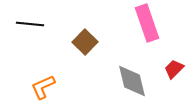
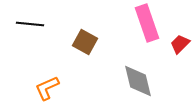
brown square: rotated 15 degrees counterclockwise
red trapezoid: moved 6 px right, 25 px up
gray diamond: moved 6 px right
orange L-shape: moved 4 px right, 1 px down
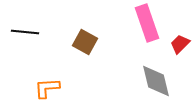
black line: moved 5 px left, 8 px down
gray diamond: moved 18 px right
orange L-shape: rotated 20 degrees clockwise
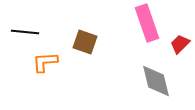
brown square: rotated 10 degrees counterclockwise
orange L-shape: moved 2 px left, 26 px up
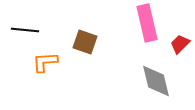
pink rectangle: rotated 6 degrees clockwise
black line: moved 2 px up
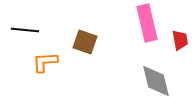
red trapezoid: moved 4 px up; rotated 125 degrees clockwise
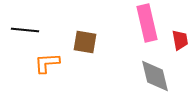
brown square: rotated 10 degrees counterclockwise
orange L-shape: moved 2 px right, 1 px down
gray diamond: moved 1 px left, 5 px up
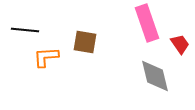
pink rectangle: rotated 6 degrees counterclockwise
red trapezoid: moved 4 px down; rotated 25 degrees counterclockwise
orange L-shape: moved 1 px left, 6 px up
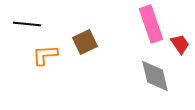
pink rectangle: moved 4 px right, 1 px down
black line: moved 2 px right, 6 px up
brown square: rotated 35 degrees counterclockwise
orange L-shape: moved 1 px left, 2 px up
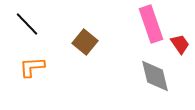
black line: rotated 40 degrees clockwise
brown square: rotated 25 degrees counterclockwise
orange L-shape: moved 13 px left, 12 px down
